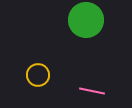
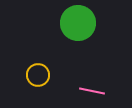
green circle: moved 8 px left, 3 px down
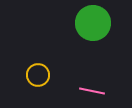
green circle: moved 15 px right
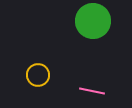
green circle: moved 2 px up
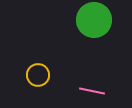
green circle: moved 1 px right, 1 px up
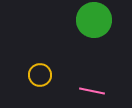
yellow circle: moved 2 px right
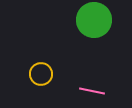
yellow circle: moved 1 px right, 1 px up
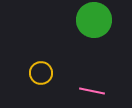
yellow circle: moved 1 px up
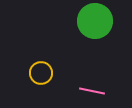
green circle: moved 1 px right, 1 px down
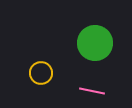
green circle: moved 22 px down
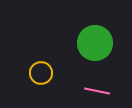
pink line: moved 5 px right
